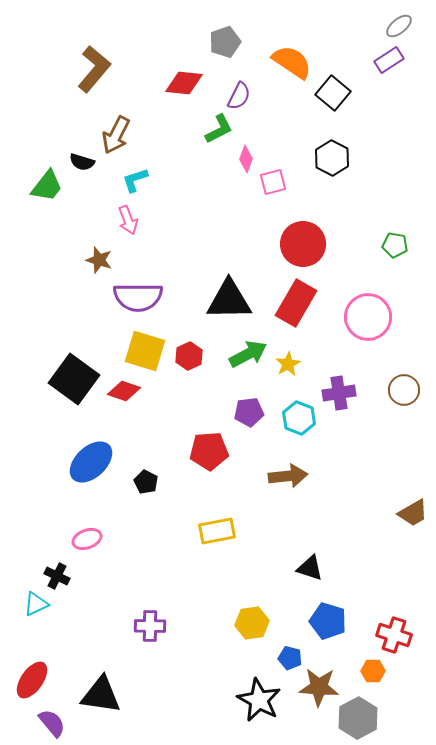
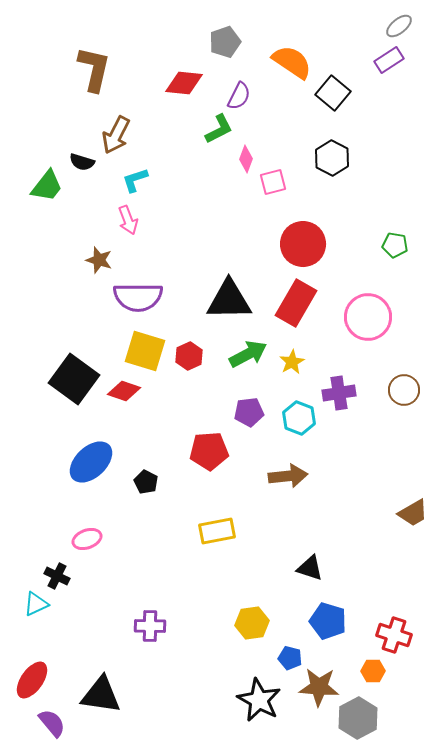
brown L-shape at (94, 69): rotated 27 degrees counterclockwise
yellow star at (288, 364): moved 4 px right, 2 px up
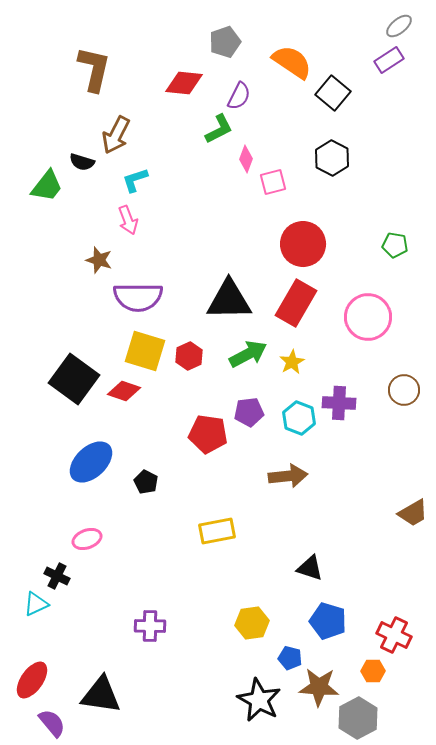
purple cross at (339, 393): moved 10 px down; rotated 12 degrees clockwise
red pentagon at (209, 451): moved 1 px left, 17 px up; rotated 12 degrees clockwise
red cross at (394, 635): rotated 8 degrees clockwise
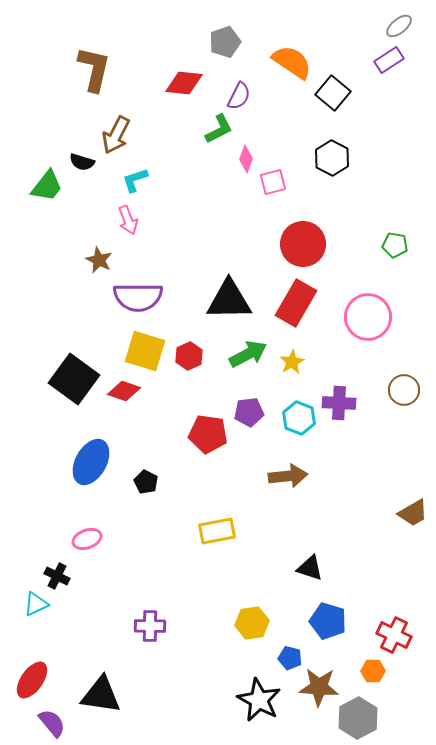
brown star at (99, 260): rotated 8 degrees clockwise
blue ellipse at (91, 462): rotated 18 degrees counterclockwise
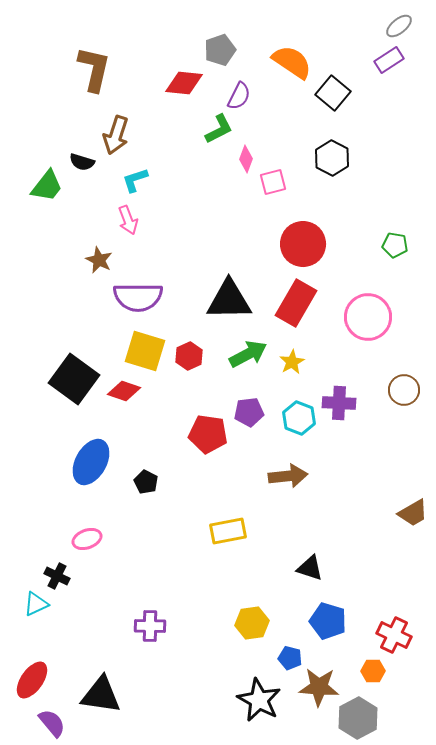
gray pentagon at (225, 42): moved 5 px left, 8 px down
brown arrow at (116, 135): rotated 9 degrees counterclockwise
yellow rectangle at (217, 531): moved 11 px right
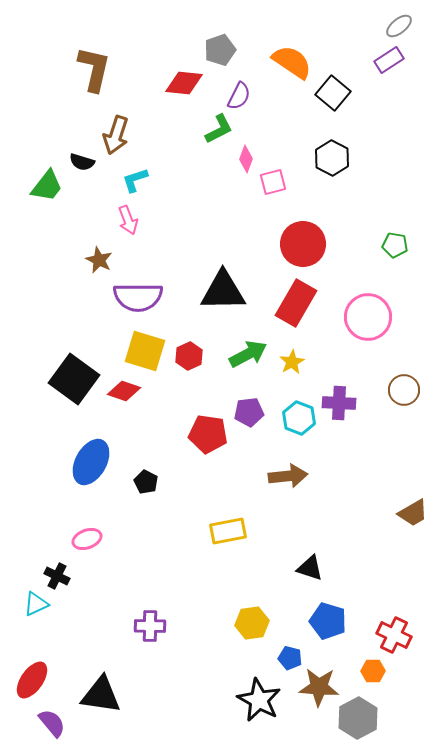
black triangle at (229, 300): moved 6 px left, 9 px up
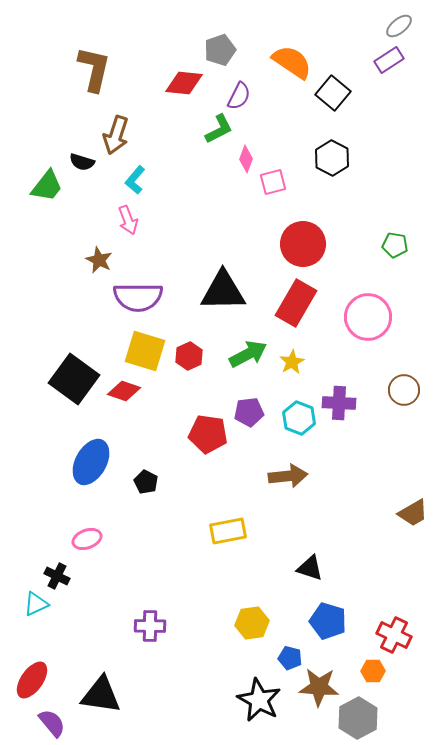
cyan L-shape at (135, 180): rotated 32 degrees counterclockwise
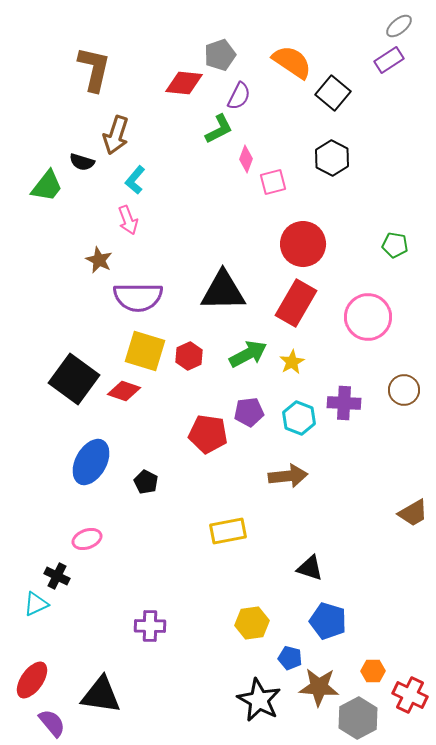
gray pentagon at (220, 50): moved 5 px down
purple cross at (339, 403): moved 5 px right
red cross at (394, 635): moved 16 px right, 60 px down
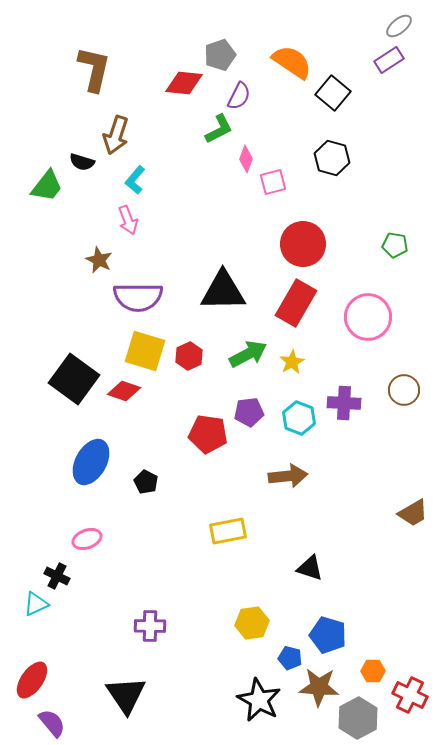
black hexagon at (332, 158): rotated 12 degrees counterclockwise
blue pentagon at (328, 621): moved 14 px down
black triangle at (101, 695): moved 25 px right; rotated 48 degrees clockwise
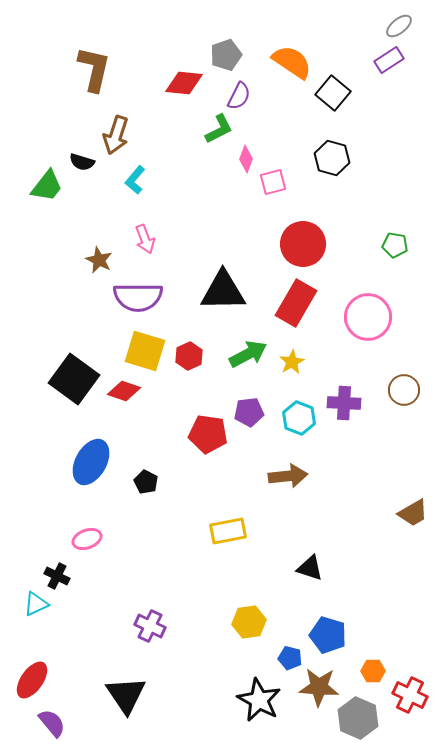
gray pentagon at (220, 55): moved 6 px right
pink arrow at (128, 220): moved 17 px right, 19 px down
yellow hexagon at (252, 623): moved 3 px left, 1 px up
purple cross at (150, 626): rotated 24 degrees clockwise
gray hexagon at (358, 718): rotated 9 degrees counterclockwise
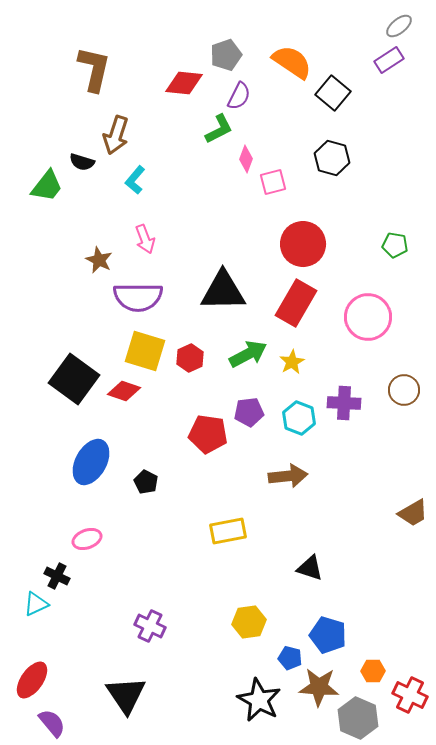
red hexagon at (189, 356): moved 1 px right, 2 px down
